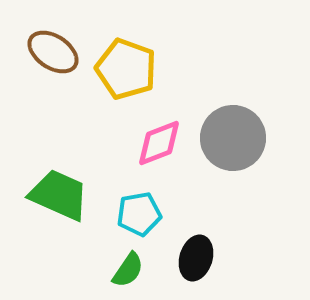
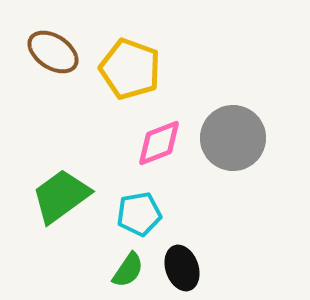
yellow pentagon: moved 4 px right
green trapezoid: moved 2 px right, 1 px down; rotated 60 degrees counterclockwise
black ellipse: moved 14 px left, 10 px down; rotated 36 degrees counterclockwise
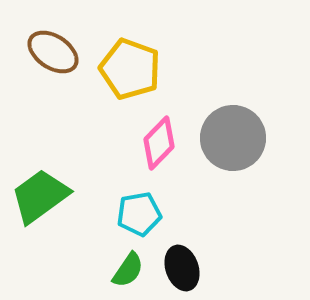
pink diamond: rotated 24 degrees counterclockwise
green trapezoid: moved 21 px left
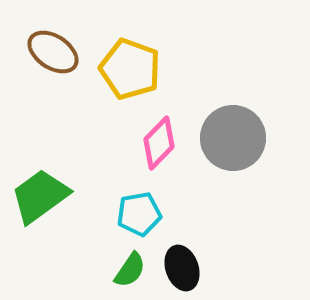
green semicircle: moved 2 px right
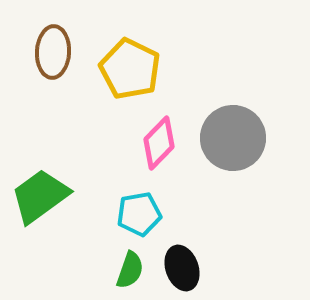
brown ellipse: rotated 60 degrees clockwise
yellow pentagon: rotated 6 degrees clockwise
green semicircle: rotated 15 degrees counterclockwise
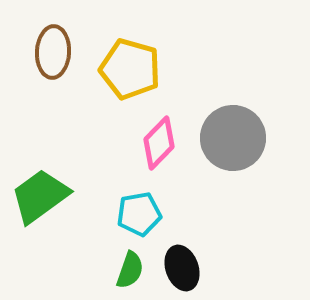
yellow pentagon: rotated 10 degrees counterclockwise
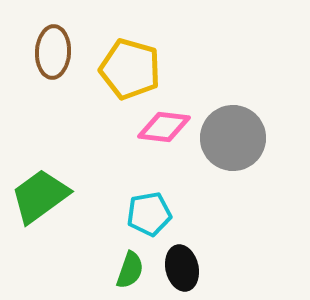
pink diamond: moved 5 px right, 16 px up; rotated 52 degrees clockwise
cyan pentagon: moved 10 px right
black ellipse: rotated 6 degrees clockwise
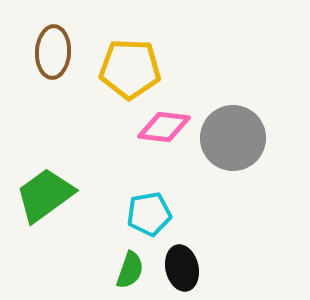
yellow pentagon: rotated 14 degrees counterclockwise
green trapezoid: moved 5 px right, 1 px up
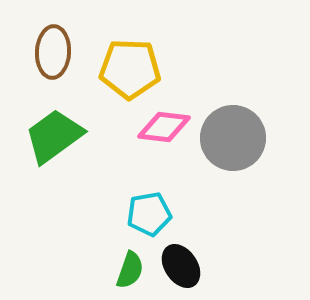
green trapezoid: moved 9 px right, 59 px up
black ellipse: moved 1 px left, 2 px up; rotated 21 degrees counterclockwise
